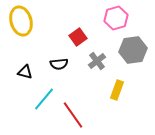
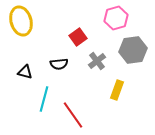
cyan line: rotated 25 degrees counterclockwise
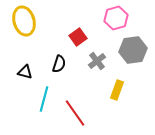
yellow ellipse: moved 3 px right
black semicircle: rotated 66 degrees counterclockwise
red line: moved 2 px right, 2 px up
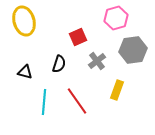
red square: rotated 12 degrees clockwise
cyan line: moved 3 px down; rotated 10 degrees counterclockwise
red line: moved 2 px right, 12 px up
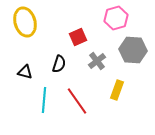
yellow ellipse: moved 1 px right, 1 px down
gray hexagon: rotated 12 degrees clockwise
cyan line: moved 2 px up
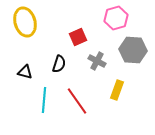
gray cross: rotated 24 degrees counterclockwise
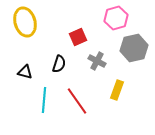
gray hexagon: moved 1 px right, 2 px up; rotated 16 degrees counterclockwise
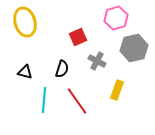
black semicircle: moved 3 px right, 5 px down
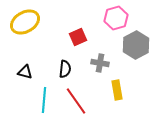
yellow ellipse: rotated 76 degrees clockwise
gray hexagon: moved 2 px right, 3 px up; rotated 16 degrees counterclockwise
gray cross: moved 3 px right, 2 px down; rotated 18 degrees counterclockwise
black semicircle: moved 3 px right; rotated 12 degrees counterclockwise
yellow rectangle: rotated 30 degrees counterclockwise
red line: moved 1 px left
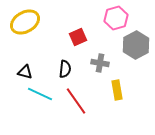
cyan line: moved 4 px left, 6 px up; rotated 70 degrees counterclockwise
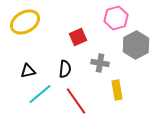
black triangle: moved 3 px right, 1 px up; rotated 28 degrees counterclockwise
cyan line: rotated 65 degrees counterclockwise
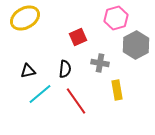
yellow ellipse: moved 4 px up
